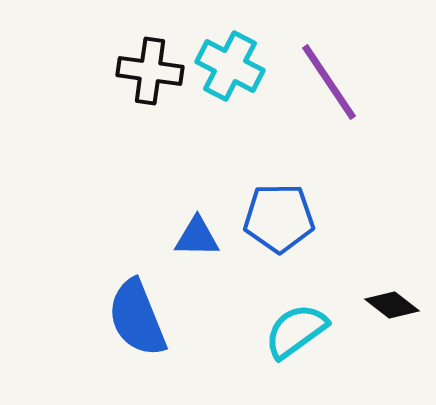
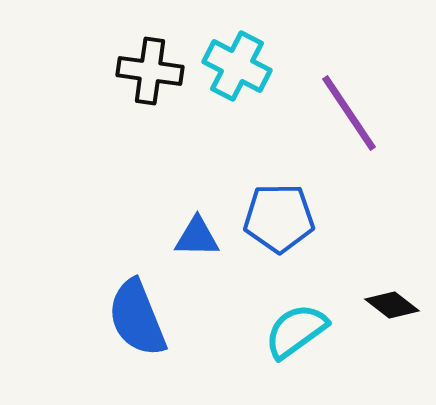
cyan cross: moved 7 px right
purple line: moved 20 px right, 31 px down
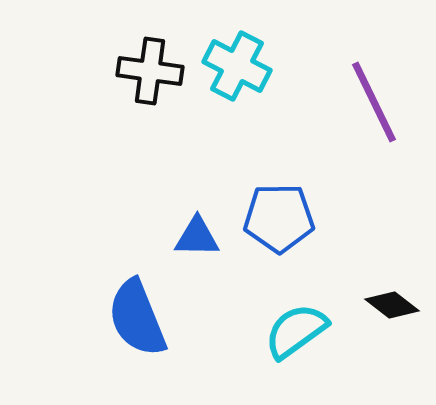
purple line: moved 25 px right, 11 px up; rotated 8 degrees clockwise
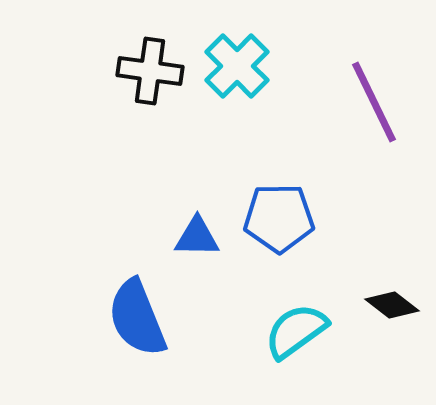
cyan cross: rotated 18 degrees clockwise
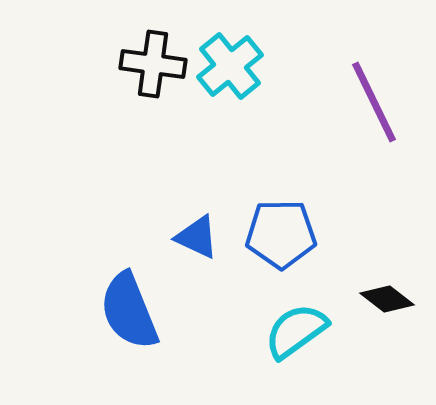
cyan cross: moved 7 px left; rotated 6 degrees clockwise
black cross: moved 3 px right, 7 px up
blue pentagon: moved 2 px right, 16 px down
blue triangle: rotated 24 degrees clockwise
black diamond: moved 5 px left, 6 px up
blue semicircle: moved 8 px left, 7 px up
